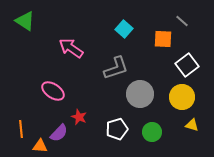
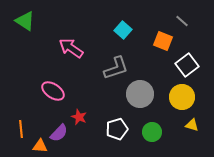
cyan square: moved 1 px left, 1 px down
orange square: moved 2 px down; rotated 18 degrees clockwise
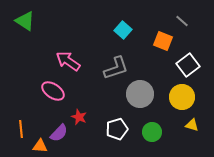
pink arrow: moved 3 px left, 13 px down
white square: moved 1 px right
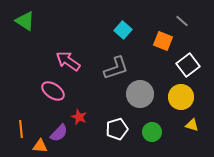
yellow circle: moved 1 px left
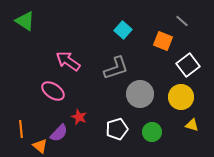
orange triangle: rotated 35 degrees clockwise
